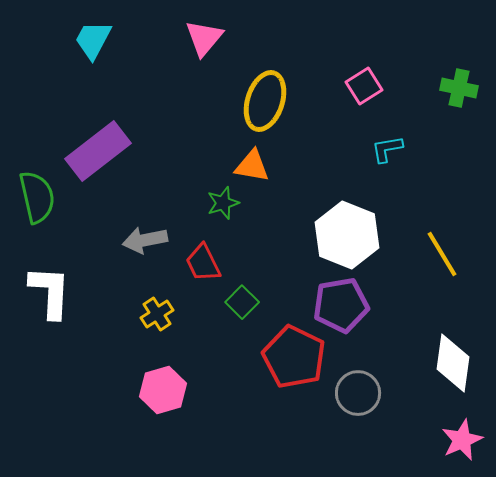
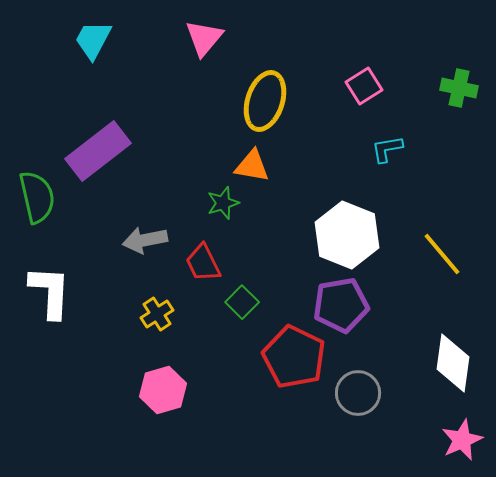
yellow line: rotated 9 degrees counterclockwise
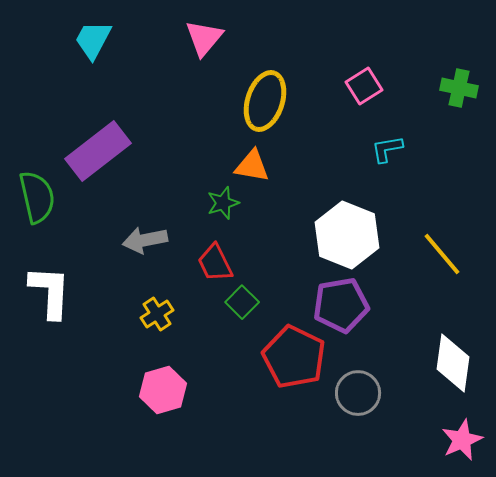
red trapezoid: moved 12 px right
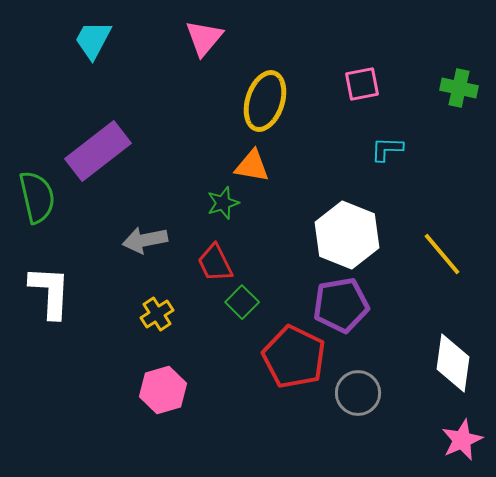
pink square: moved 2 px left, 2 px up; rotated 21 degrees clockwise
cyan L-shape: rotated 12 degrees clockwise
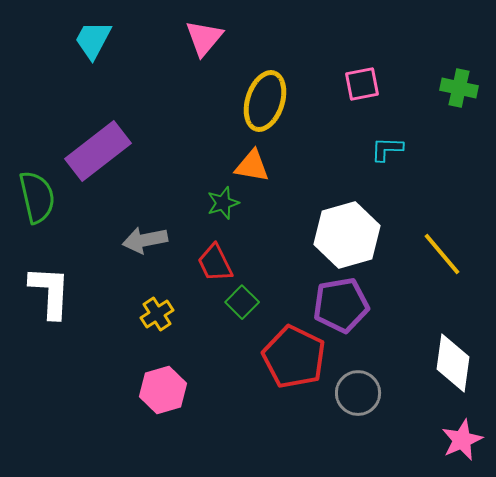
white hexagon: rotated 22 degrees clockwise
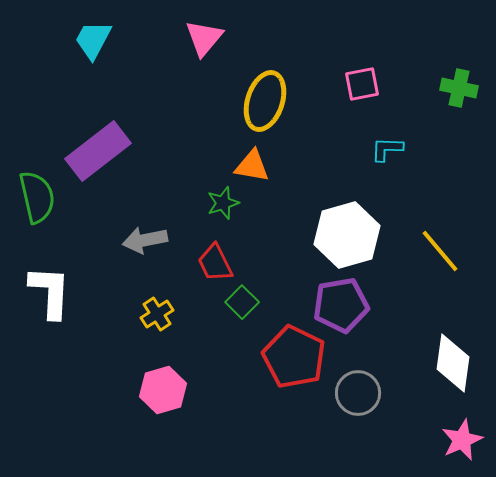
yellow line: moved 2 px left, 3 px up
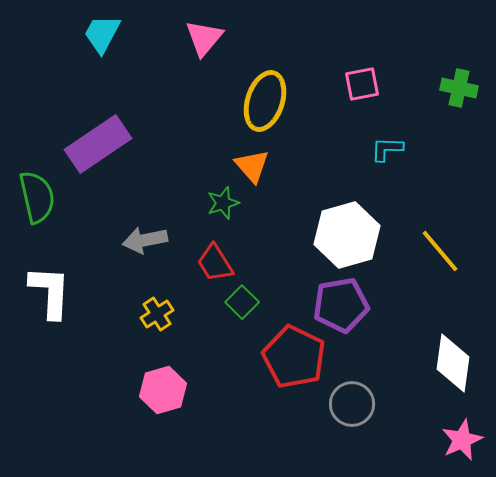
cyan trapezoid: moved 9 px right, 6 px up
purple rectangle: moved 7 px up; rotated 4 degrees clockwise
orange triangle: rotated 39 degrees clockwise
red trapezoid: rotated 6 degrees counterclockwise
gray circle: moved 6 px left, 11 px down
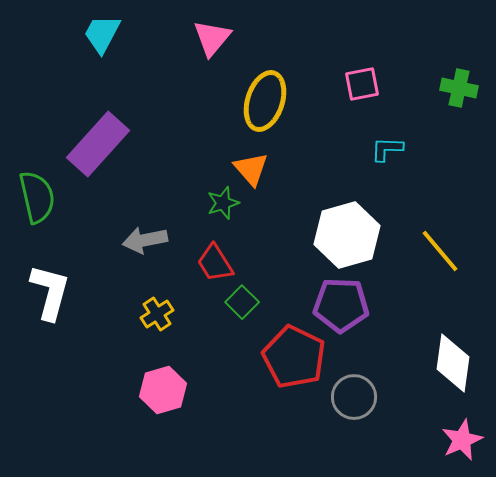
pink triangle: moved 8 px right
purple rectangle: rotated 14 degrees counterclockwise
orange triangle: moved 1 px left, 3 px down
white L-shape: rotated 12 degrees clockwise
purple pentagon: rotated 12 degrees clockwise
gray circle: moved 2 px right, 7 px up
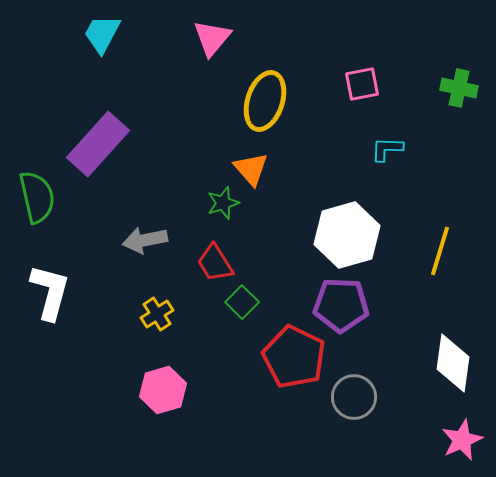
yellow line: rotated 57 degrees clockwise
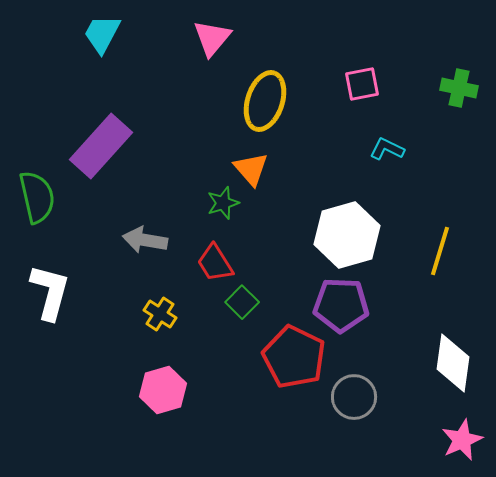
purple rectangle: moved 3 px right, 2 px down
cyan L-shape: rotated 24 degrees clockwise
gray arrow: rotated 21 degrees clockwise
yellow cross: moved 3 px right; rotated 24 degrees counterclockwise
